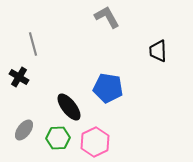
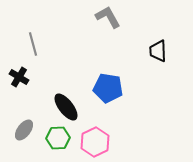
gray L-shape: moved 1 px right
black ellipse: moved 3 px left
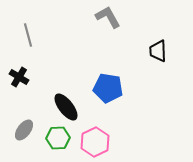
gray line: moved 5 px left, 9 px up
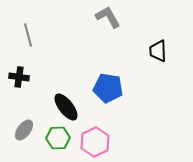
black cross: rotated 24 degrees counterclockwise
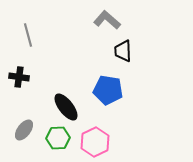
gray L-shape: moved 1 px left, 3 px down; rotated 20 degrees counterclockwise
black trapezoid: moved 35 px left
blue pentagon: moved 2 px down
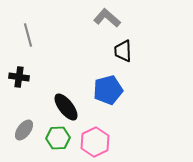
gray L-shape: moved 2 px up
blue pentagon: rotated 24 degrees counterclockwise
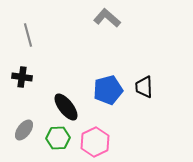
black trapezoid: moved 21 px right, 36 px down
black cross: moved 3 px right
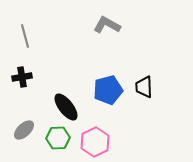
gray L-shape: moved 7 px down; rotated 12 degrees counterclockwise
gray line: moved 3 px left, 1 px down
black cross: rotated 18 degrees counterclockwise
gray ellipse: rotated 10 degrees clockwise
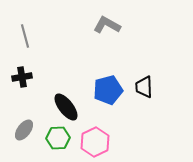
gray ellipse: rotated 10 degrees counterclockwise
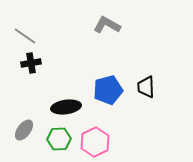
gray line: rotated 40 degrees counterclockwise
black cross: moved 9 px right, 14 px up
black trapezoid: moved 2 px right
black ellipse: rotated 60 degrees counterclockwise
green hexagon: moved 1 px right, 1 px down
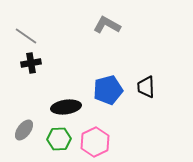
gray line: moved 1 px right
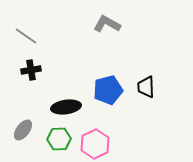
gray L-shape: moved 1 px up
black cross: moved 7 px down
gray ellipse: moved 1 px left
pink hexagon: moved 2 px down
